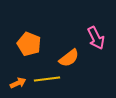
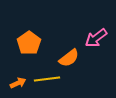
pink arrow: rotated 80 degrees clockwise
orange pentagon: moved 1 px up; rotated 15 degrees clockwise
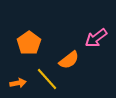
orange semicircle: moved 2 px down
yellow line: rotated 55 degrees clockwise
orange arrow: rotated 14 degrees clockwise
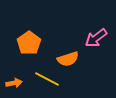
orange semicircle: moved 1 px left, 1 px up; rotated 20 degrees clockwise
yellow line: rotated 20 degrees counterclockwise
orange arrow: moved 4 px left
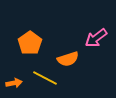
orange pentagon: moved 1 px right
yellow line: moved 2 px left, 1 px up
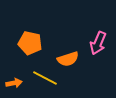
pink arrow: moved 2 px right, 5 px down; rotated 30 degrees counterclockwise
orange pentagon: rotated 25 degrees counterclockwise
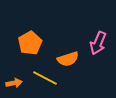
orange pentagon: rotated 30 degrees clockwise
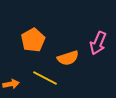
orange pentagon: moved 3 px right, 3 px up
orange semicircle: moved 1 px up
orange arrow: moved 3 px left, 1 px down
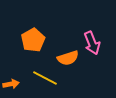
pink arrow: moved 6 px left; rotated 45 degrees counterclockwise
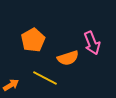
orange arrow: moved 1 px down; rotated 21 degrees counterclockwise
